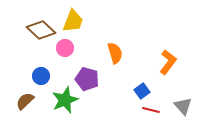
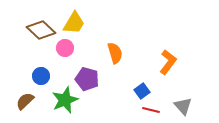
yellow trapezoid: moved 1 px right, 2 px down; rotated 10 degrees clockwise
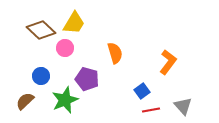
red line: rotated 24 degrees counterclockwise
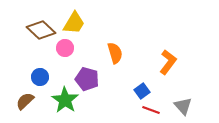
blue circle: moved 1 px left, 1 px down
green star: rotated 16 degrees counterclockwise
red line: rotated 30 degrees clockwise
